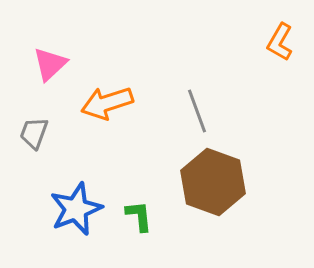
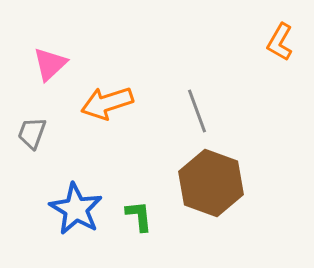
gray trapezoid: moved 2 px left
brown hexagon: moved 2 px left, 1 px down
blue star: rotated 20 degrees counterclockwise
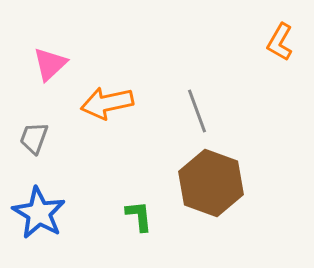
orange arrow: rotated 6 degrees clockwise
gray trapezoid: moved 2 px right, 5 px down
blue star: moved 37 px left, 4 px down
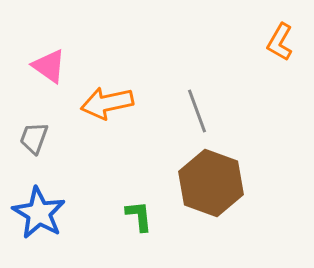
pink triangle: moved 1 px left, 2 px down; rotated 42 degrees counterclockwise
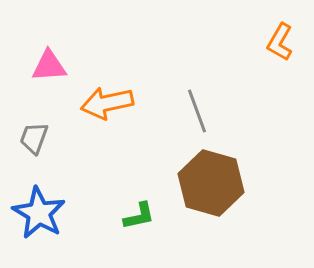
pink triangle: rotated 39 degrees counterclockwise
brown hexagon: rotated 4 degrees counterclockwise
green L-shape: rotated 84 degrees clockwise
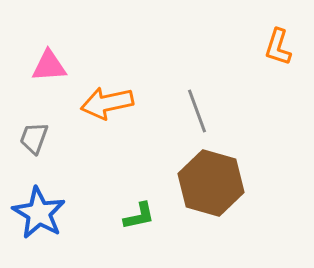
orange L-shape: moved 2 px left, 5 px down; rotated 12 degrees counterclockwise
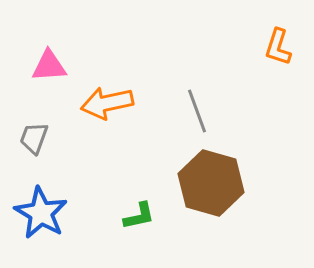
blue star: moved 2 px right
